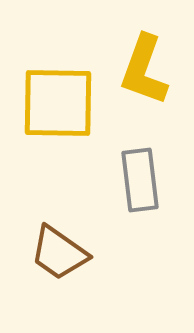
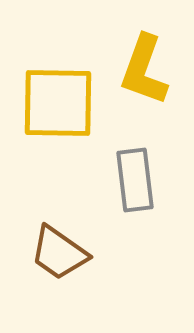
gray rectangle: moved 5 px left
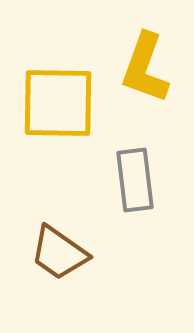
yellow L-shape: moved 1 px right, 2 px up
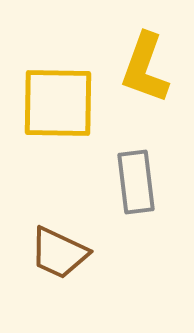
gray rectangle: moved 1 px right, 2 px down
brown trapezoid: rotated 10 degrees counterclockwise
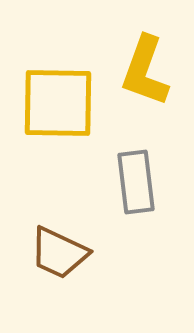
yellow L-shape: moved 3 px down
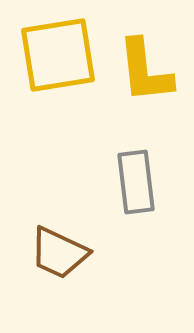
yellow L-shape: rotated 26 degrees counterclockwise
yellow square: moved 48 px up; rotated 10 degrees counterclockwise
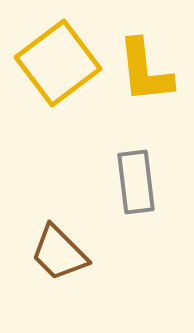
yellow square: moved 8 px down; rotated 28 degrees counterclockwise
brown trapezoid: rotated 20 degrees clockwise
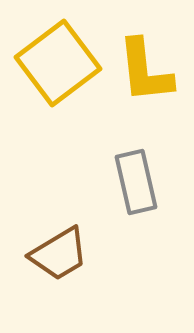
gray rectangle: rotated 6 degrees counterclockwise
brown trapezoid: moved 1 px down; rotated 76 degrees counterclockwise
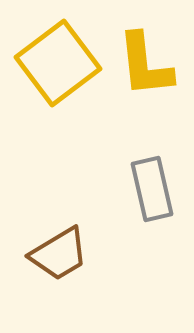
yellow L-shape: moved 6 px up
gray rectangle: moved 16 px right, 7 px down
